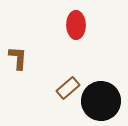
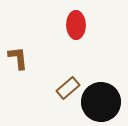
brown L-shape: rotated 10 degrees counterclockwise
black circle: moved 1 px down
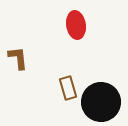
red ellipse: rotated 8 degrees counterclockwise
brown rectangle: rotated 65 degrees counterclockwise
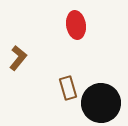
brown L-shape: rotated 45 degrees clockwise
black circle: moved 1 px down
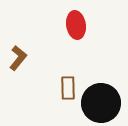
brown rectangle: rotated 15 degrees clockwise
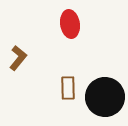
red ellipse: moved 6 px left, 1 px up
black circle: moved 4 px right, 6 px up
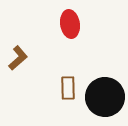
brown L-shape: rotated 10 degrees clockwise
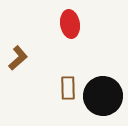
black circle: moved 2 px left, 1 px up
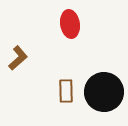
brown rectangle: moved 2 px left, 3 px down
black circle: moved 1 px right, 4 px up
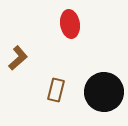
brown rectangle: moved 10 px left, 1 px up; rotated 15 degrees clockwise
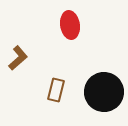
red ellipse: moved 1 px down
